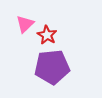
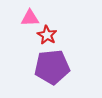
pink triangle: moved 5 px right, 6 px up; rotated 42 degrees clockwise
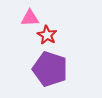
purple pentagon: moved 2 px left, 2 px down; rotated 24 degrees clockwise
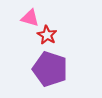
pink triangle: rotated 18 degrees clockwise
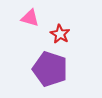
red star: moved 13 px right, 1 px up
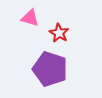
red star: moved 1 px left, 1 px up
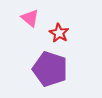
pink triangle: rotated 24 degrees clockwise
